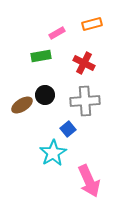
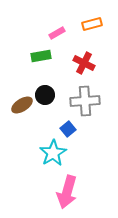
pink arrow: moved 22 px left, 11 px down; rotated 40 degrees clockwise
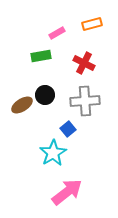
pink arrow: rotated 144 degrees counterclockwise
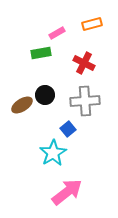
green rectangle: moved 3 px up
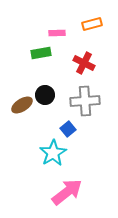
pink rectangle: rotated 28 degrees clockwise
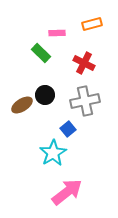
green rectangle: rotated 54 degrees clockwise
gray cross: rotated 8 degrees counterclockwise
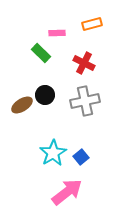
blue square: moved 13 px right, 28 px down
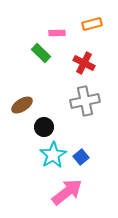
black circle: moved 1 px left, 32 px down
cyan star: moved 2 px down
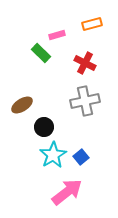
pink rectangle: moved 2 px down; rotated 14 degrees counterclockwise
red cross: moved 1 px right
